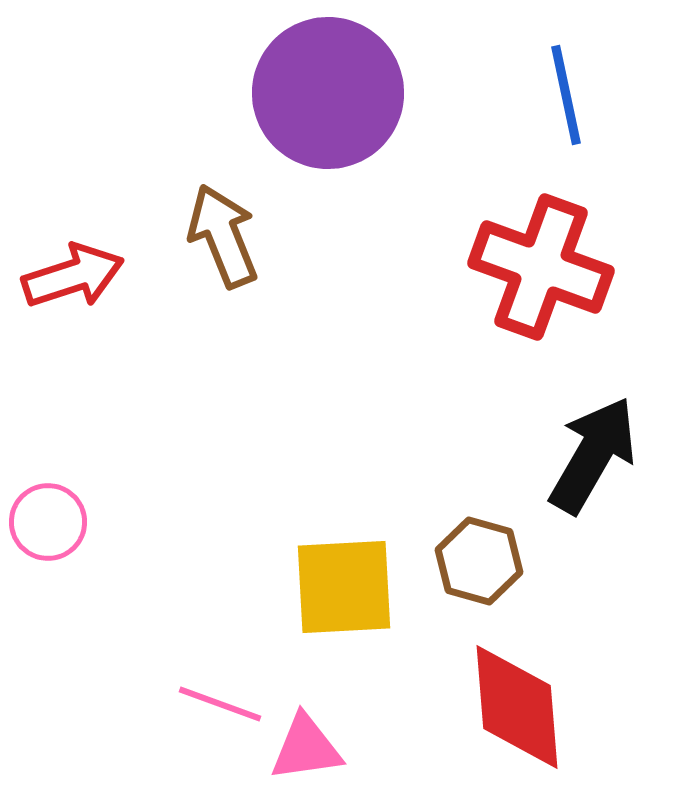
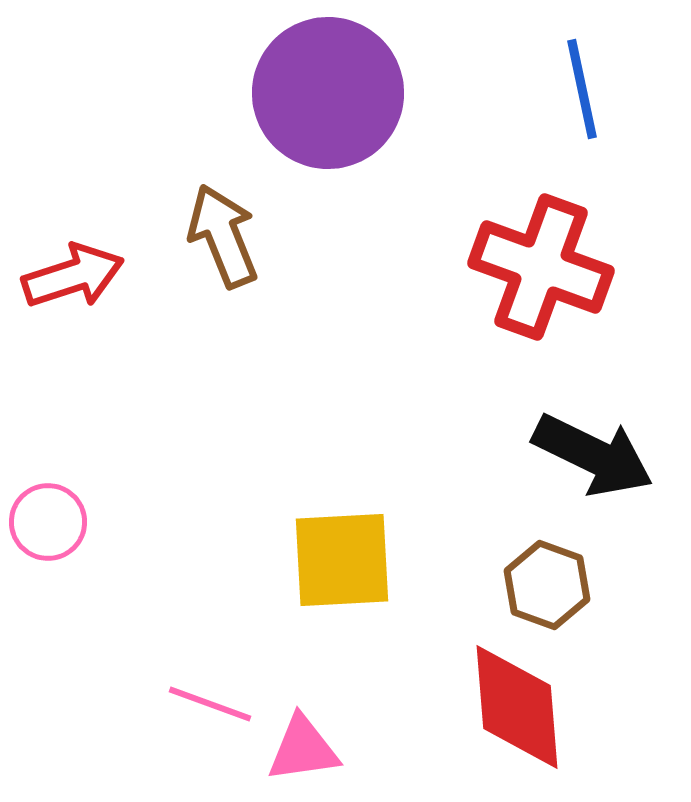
blue line: moved 16 px right, 6 px up
black arrow: rotated 86 degrees clockwise
brown hexagon: moved 68 px right, 24 px down; rotated 4 degrees clockwise
yellow square: moved 2 px left, 27 px up
pink line: moved 10 px left
pink triangle: moved 3 px left, 1 px down
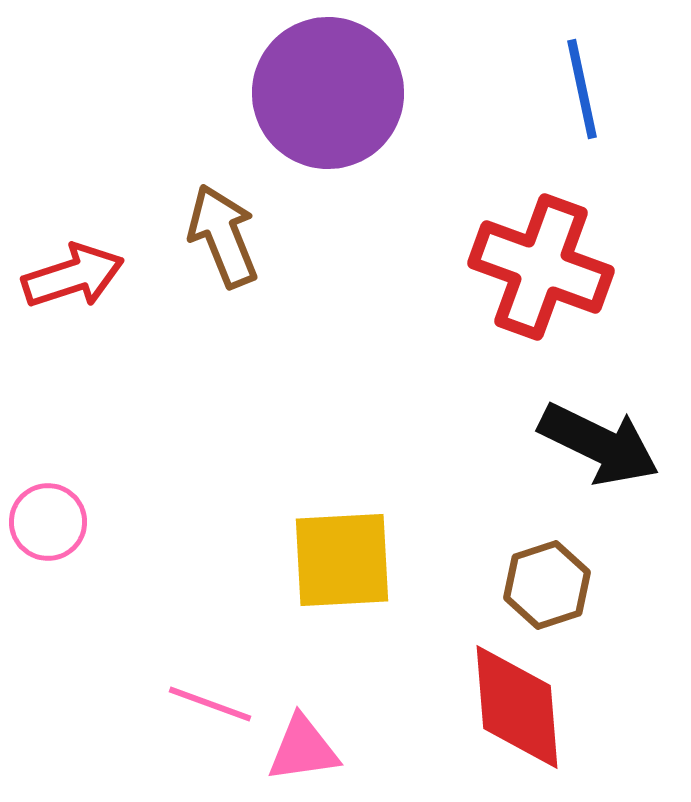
black arrow: moved 6 px right, 11 px up
brown hexagon: rotated 22 degrees clockwise
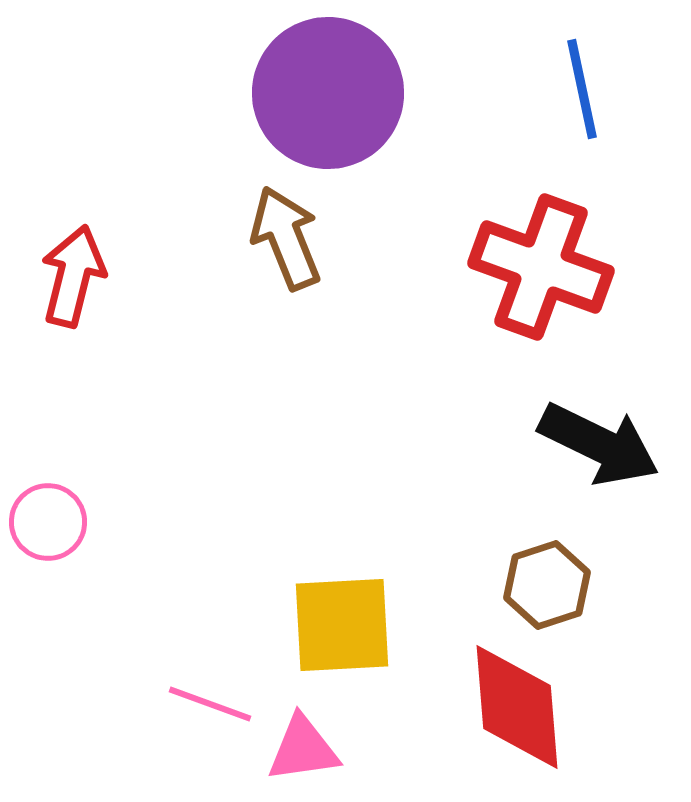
brown arrow: moved 63 px right, 2 px down
red arrow: rotated 58 degrees counterclockwise
yellow square: moved 65 px down
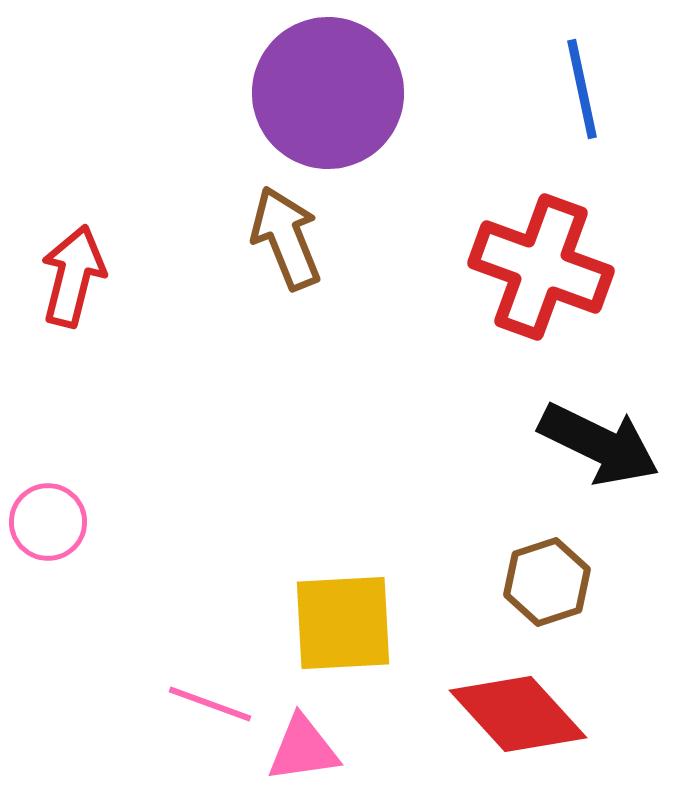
brown hexagon: moved 3 px up
yellow square: moved 1 px right, 2 px up
red diamond: moved 1 px right, 7 px down; rotated 38 degrees counterclockwise
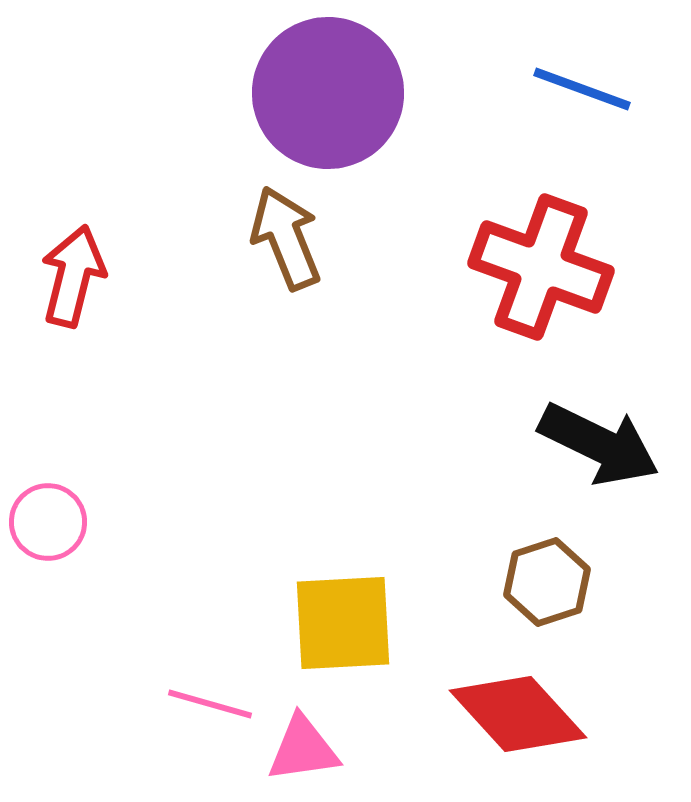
blue line: rotated 58 degrees counterclockwise
pink line: rotated 4 degrees counterclockwise
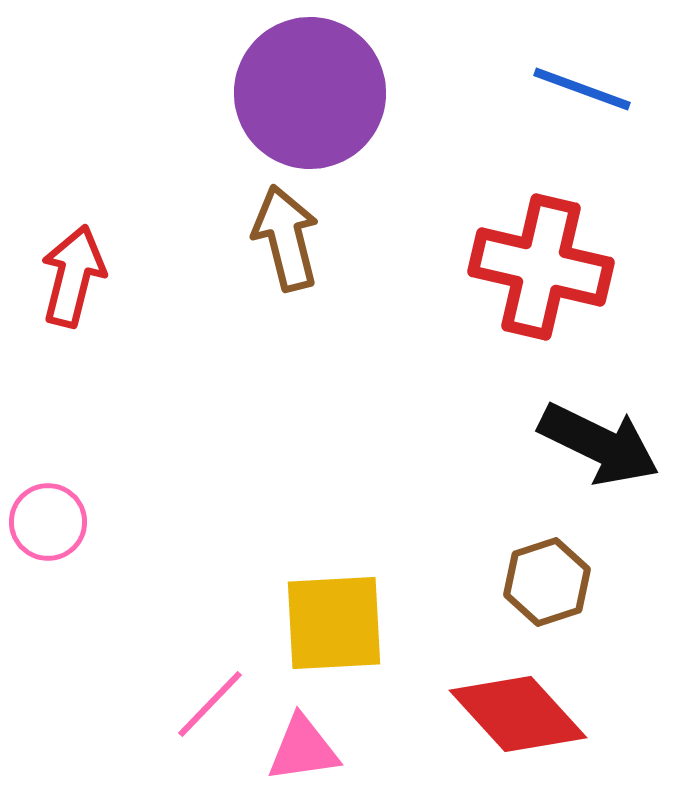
purple circle: moved 18 px left
brown arrow: rotated 8 degrees clockwise
red cross: rotated 7 degrees counterclockwise
yellow square: moved 9 px left
pink line: rotated 62 degrees counterclockwise
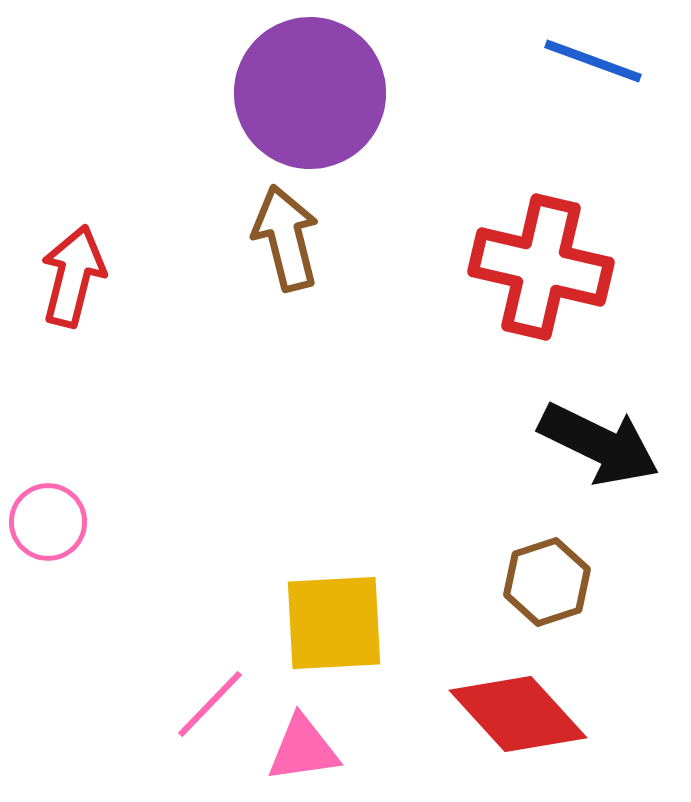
blue line: moved 11 px right, 28 px up
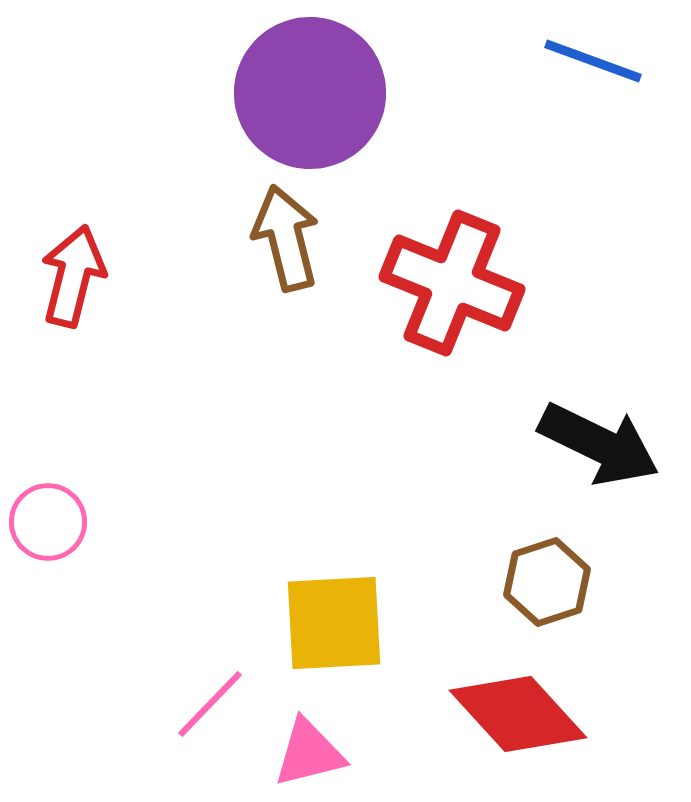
red cross: moved 89 px left, 16 px down; rotated 9 degrees clockwise
pink triangle: moved 6 px right, 4 px down; rotated 6 degrees counterclockwise
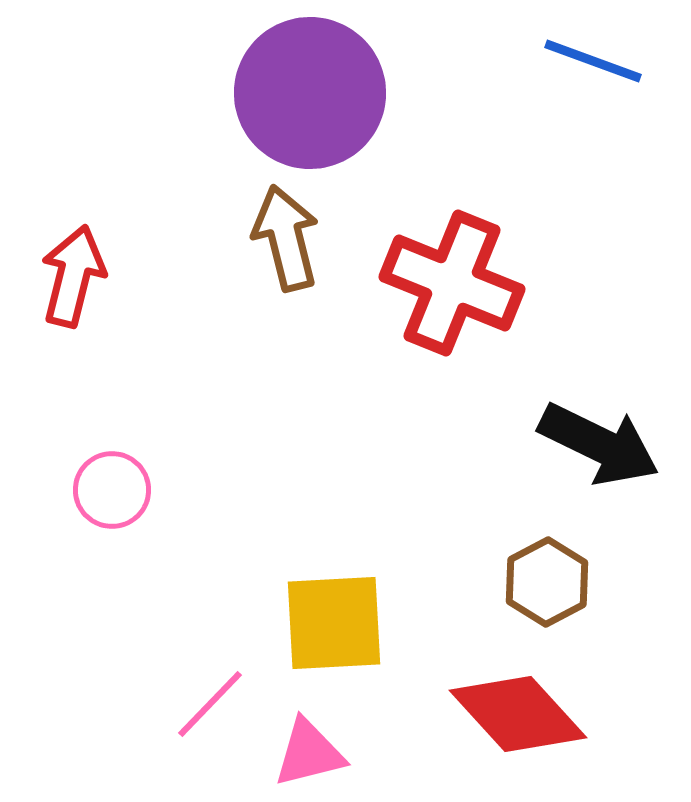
pink circle: moved 64 px right, 32 px up
brown hexagon: rotated 10 degrees counterclockwise
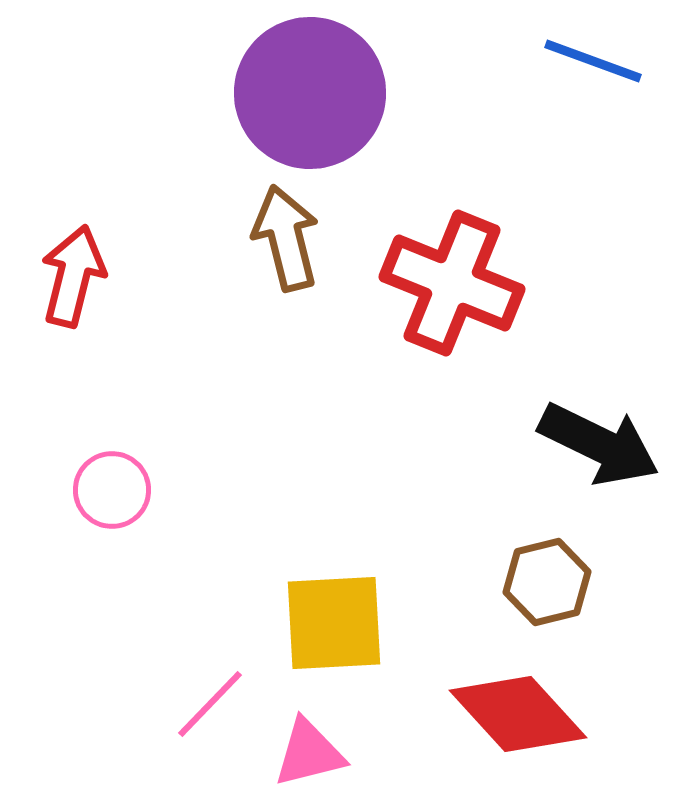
brown hexagon: rotated 14 degrees clockwise
